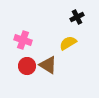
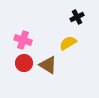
red circle: moved 3 px left, 3 px up
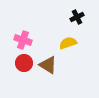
yellow semicircle: rotated 12 degrees clockwise
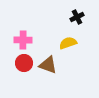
pink cross: rotated 18 degrees counterclockwise
brown triangle: rotated 12 degrees counterclockwise
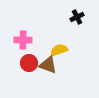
yellow semicircle: moved 9 px left, 7 px down
red circle: moved 5 px right
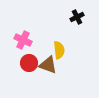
pink cross: rotated 24 degrees clockwise
yellow semicircle: rotated 102 degrees clockwise
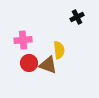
pink cross: rotated 30 degrees counterclockwise
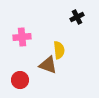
pink cross: moved 1 px left, 3 px up
red circle: moved 9 px left, 17 px down
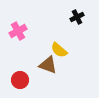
pink cross: moved 4 px left, 6 px up; rotated 24 degrees counterclockwise
yellow semicircle: rotated 138 degrees clockwise
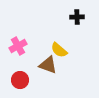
black cross: rotated 24 degrees clockwise
pink cross: moved 15 px down
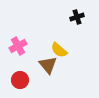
black cross: rotated 16 degrees counterclockwise
brown triangle: rotated 30 degrees clockwise
